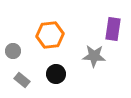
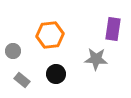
gray star: moved 2 px right, 3 px down
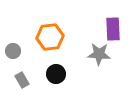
purple rectangle: rotated 10 degrees counterclockwise
orange hexagon: moved 2 px down
gray star: moved 3 px right, 5 px up
gray rectangle: rotated 21 degrees clockwise
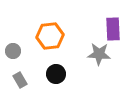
orange hexagon: moved 1 px up
gray rectangle: moved 2 px left
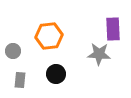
orange hexagon: moved 1 px left
gray rectangle: rotated 35 degrees clockwise
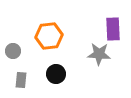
gray rectangle: moved 1 px right
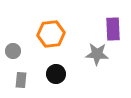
orange hexagon: moved 2 px right, 2 px up
gray star: moved 2 px left
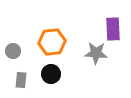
orange hexagon: moved 1 px right, 8 px down
gray star: moved 1 px left, 1 px up
black circle: moved 5 px left
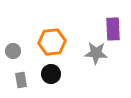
gray rectangle: rotated 14 degrees counterclockwise
